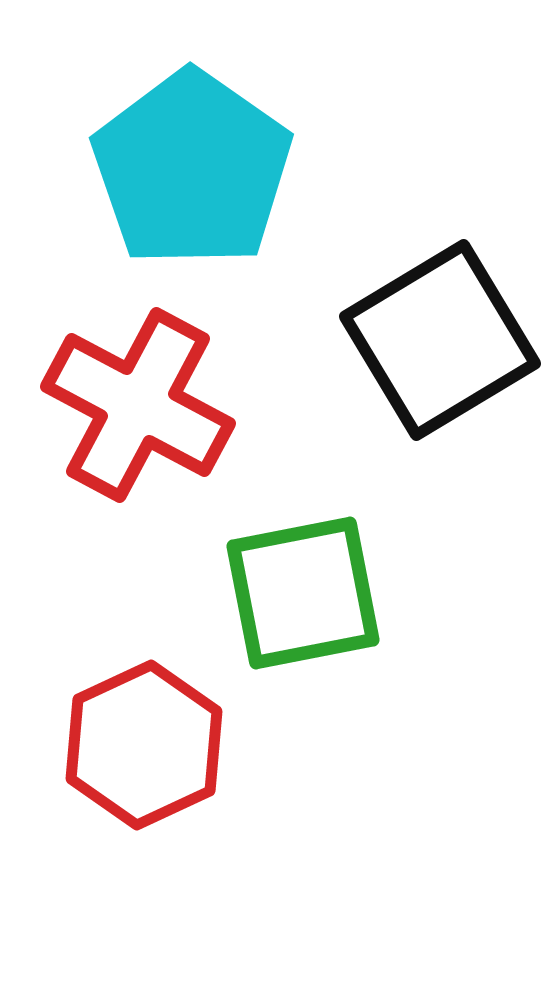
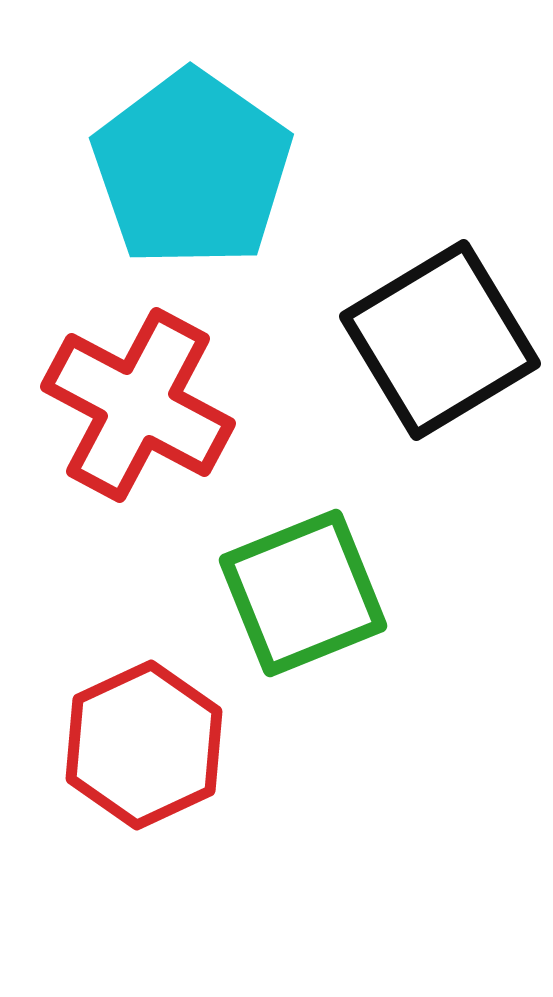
green square: rotated 11 degrees counterclockwise
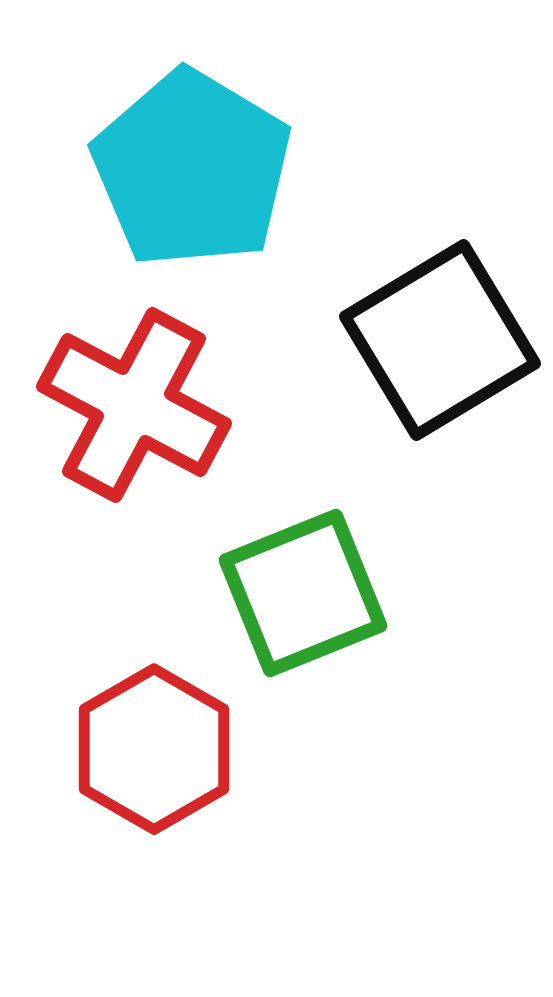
cyan pentagon: rotated 4 degrees counterclockwise
red cross: moved 4 px left
red hexagon: moved 10 px right, 4 px down; rotated 5 degrees counterclockwise
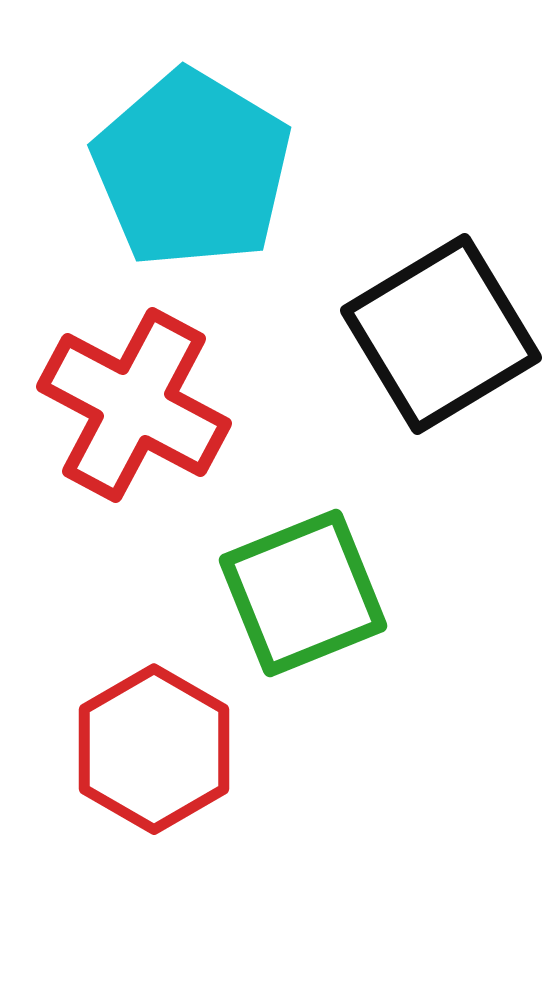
black square: moved 1 px right, 6 px up
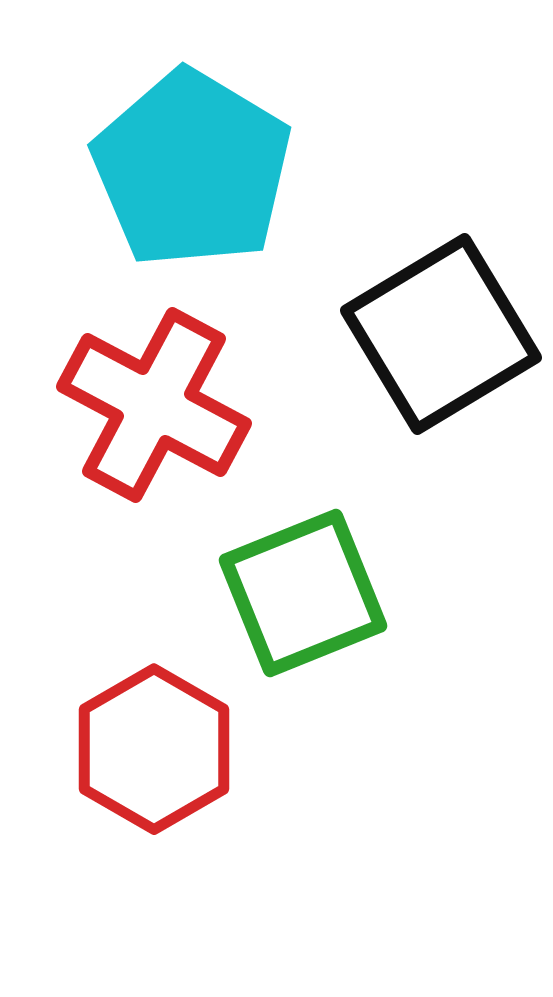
red cross: moved 20 px right
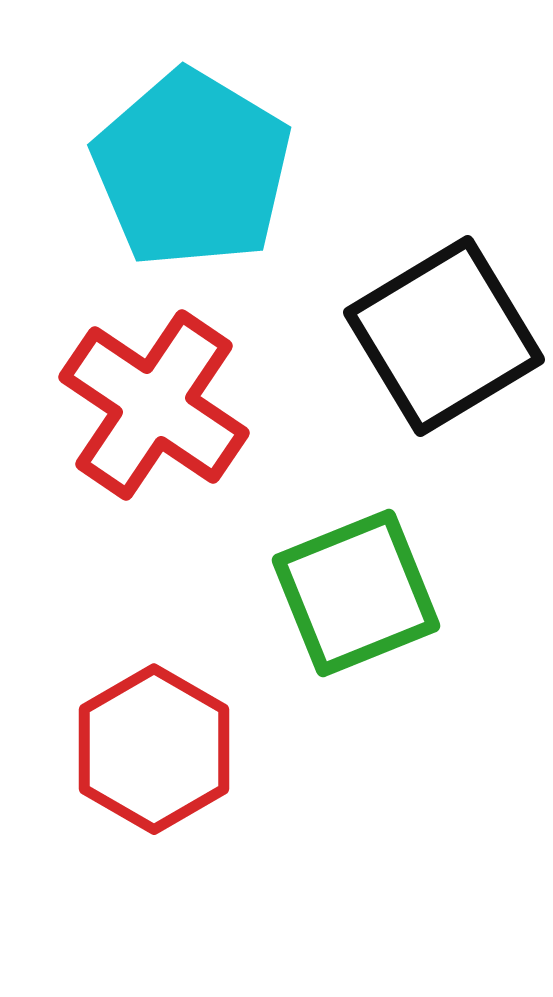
black square: moved 3 px right, 2 px down
red cross: rotated 6 degrees clockwise
green square: moved 53 px right
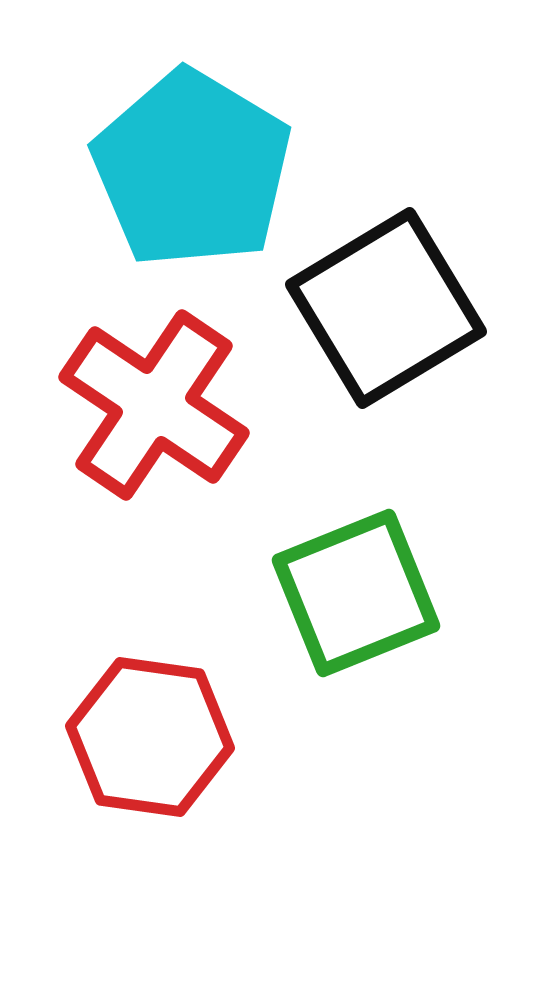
black square: moved 58 px left, 28 px up
red hexagon: moved 4 px left, 12 px up; rotated 22 degrees counterclockwise
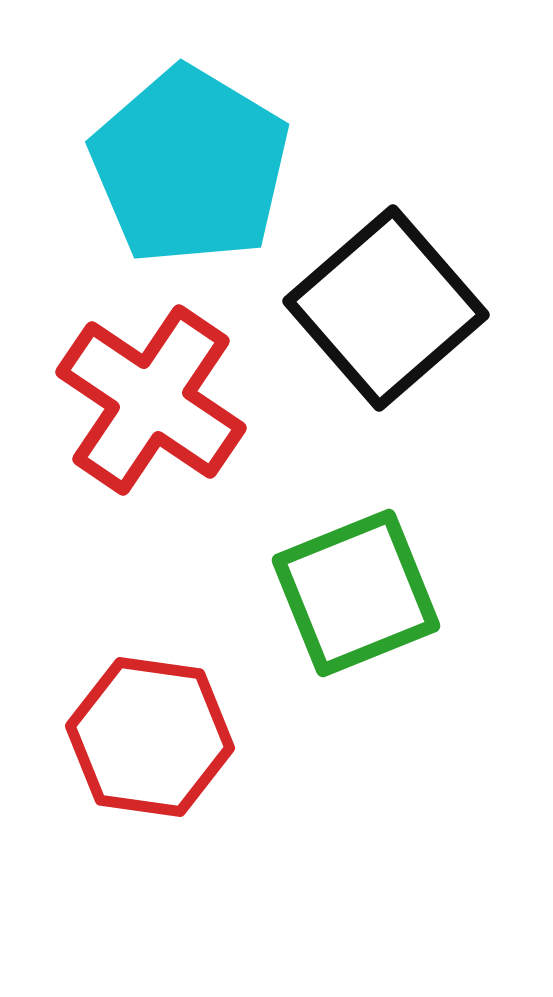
cyan pentagon: moved 2 px left, 3 px up
black square: rotated 10 degrees counterclockwise
red cross: moved 3 px left, 5 px up
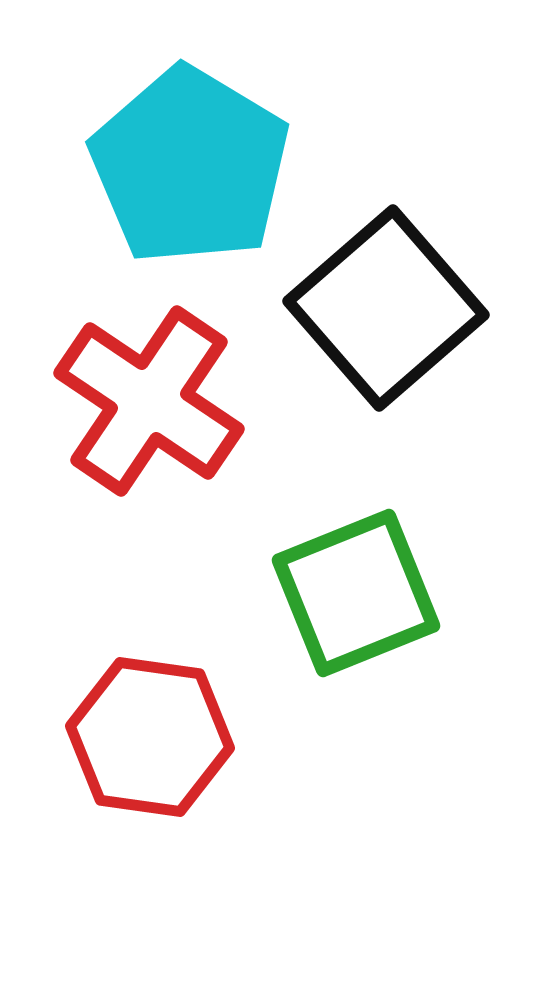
red cross: moved 2 px left, 1 px down
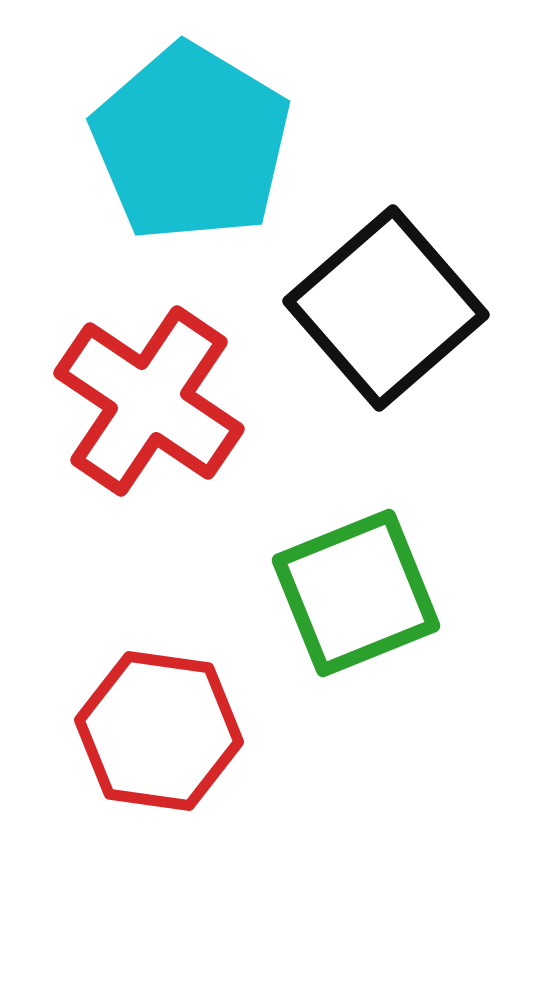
cyan pentagon: moved 1 px right, 23 px up
red hexagon: moved 9 px right, 6 px up
